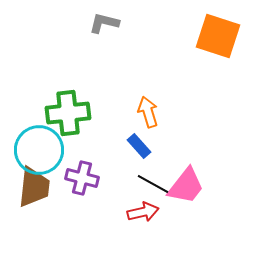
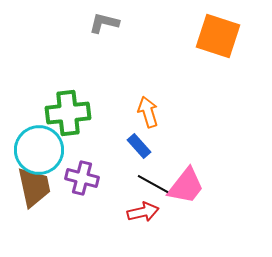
brown trapezoid: rotated 18 degrees counterclockwise
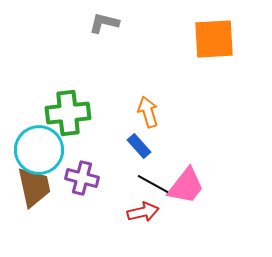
orange square: moved 4 px left, 3 px down; rotated 21 degrees counterclockwise
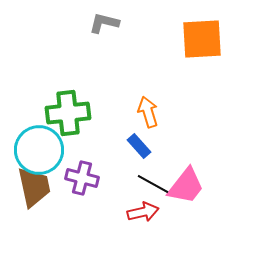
orange square: moved 12 px left
